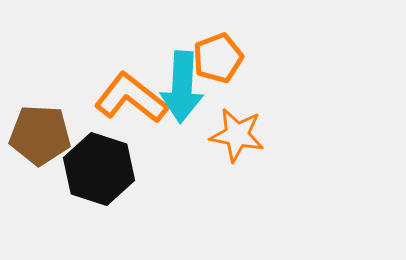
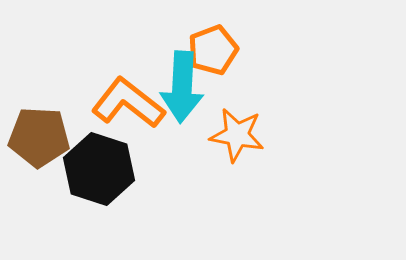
orange pentagon: moved 5 px left, 8 px up
orange L-shape: moved 3 px left, 5 px down
brown pentagon: moved 1 px left, 2 px down
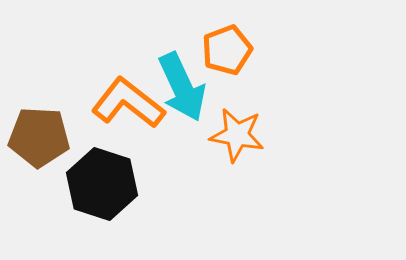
orange pentagon: moved 14 px right
cyan arrow: rotated 28 degrees counterclockwise
black hexagon: moved 3 px right, 15 px down
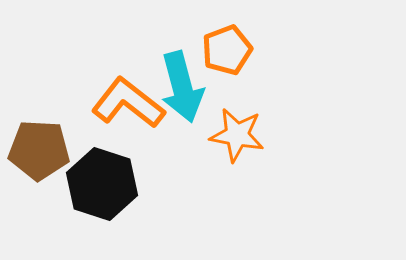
cyan arrow: rotated 10 degrees clockwise
brown pentagon: moved 13 px down
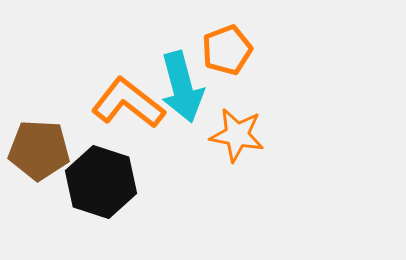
black hexagon: moved 1 px left, 2 px up
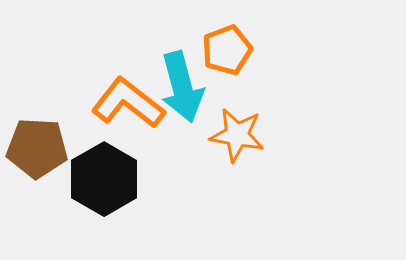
brown pentagon: moved 2 px left, 2 px up
black hexagon: moved 3 px right, 3 px up; rotated 12 degrees clockwise
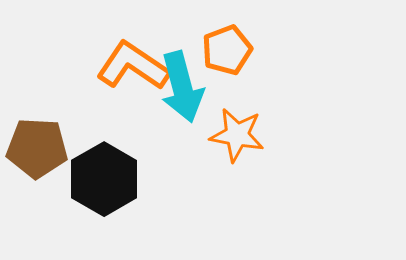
orange L-shape: moved 5 px right, 37 px up; rotated 4 degrees counterclockwise
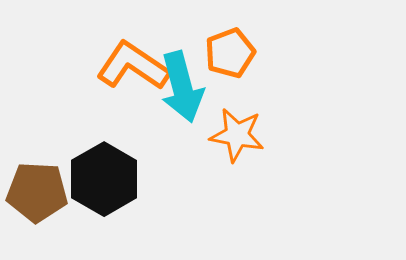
orange pentagon: moved 3 px right, 3 px down
brown pentagon: moved 44 px down
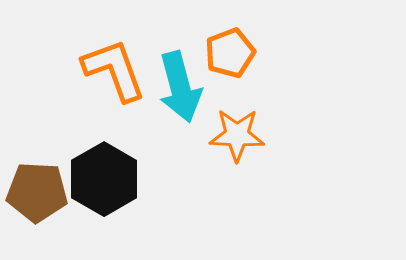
orange L-shape: moved 19 px left, 4 px down; rotated 36 degrees clockwise
cyan arrow: moved 2 px left
orange star: rotated 8 degrees counterclockwise
